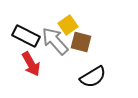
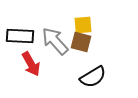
yellow square: moved 15 px right; rotated 30 degrees clockwise
black rectangle: moved 6 px left; rotated 24 degrees counterclockwise
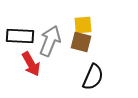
gray arrow: moved 5 px left; rotated 64 degrees clockwise
black semicircle: rotated 36 degrees counterclockwise
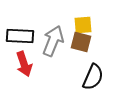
gray arrow: moved 3 px right
red arrow: moved 7 px left; rotated 10 degrees clockwise
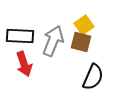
yellow square: moved 1 px right; rotated 30 degrees counterclockwise
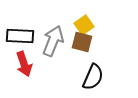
brown square: moved 1 px right
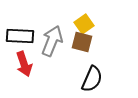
yellow square: moved 1 px up
gray arrow: moved 1 px left
black semicircle: moved 1 px left, 2 px down
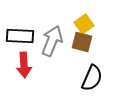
red arrow: moved 1 px down; rotated 15 degrees clockwise
black semicircle: moved 1 px up
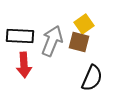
brown square: moved 3 px left
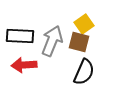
red arrow: rotated 90 degrees clockwise
black semicircle: moved 8 px left, 6 px up
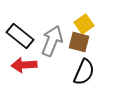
black rectangle: rotated 36 degrees clockwise
